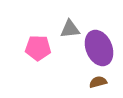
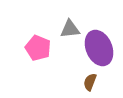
pink pentagon: rotated 20 degrees clockwise
brown semicircle: moved 8 px left; rotated 54 degrees counterclockwise
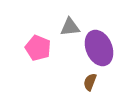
gray triangle: moved 2 px up
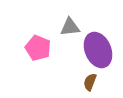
purple ellipse: moved 1 px left, 2 px down
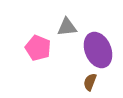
gray triangle: moved 3 px left
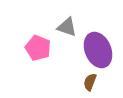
gray triangle: rotated 25 degrees clockwise
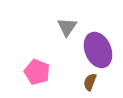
gray triangle: rotated 45 degrees clockwise
pink pentagon: moved 1 px left, 24 px down
